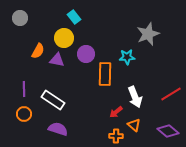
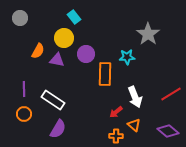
gray star: rotated 15 degrees counterclockwise
purple semicircle: rotated 102 degrees clockwise
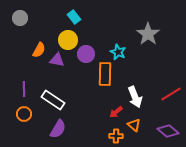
yellow circle: moved 4 px right, 2 px down
orange semicircle: moved 1 px right, 1 px up
cyan star: moved 9 px left, 5 px up; rotated 28 degrees clockwise
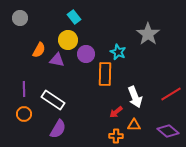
orange triangle: rotated 40 degrees counterclockwise
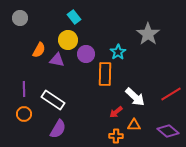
cyan star: rotated 14 degrees clockwise
white arrow: rotated 25 degrees counterclockwise
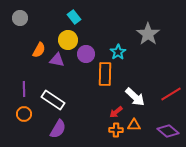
orange cross: moved 6 px up
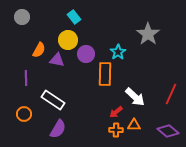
gray circle: moved 2 px right, 1 px up
purple line: moved 2 px right, 11 px up
red line: rotated 35 degrees counterclockwise
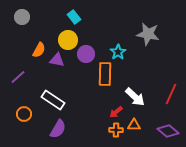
gray star: rotated 25 degrees counterclockwise
purple line: moved 8 px left, 1 px up; rotated 49 degrees clockwise
